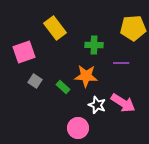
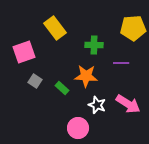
green rectangle: moved 1 px left, 1 px down
pink arrow: moved 5 px right, 1 px down
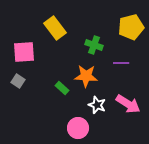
yellow pentagon: moved 2 px left, 1 px up; rotated 10 degrees counterclockwise
green cross: rotated 18 degrees clockwise
pink square: rotated 15 degrees clockwise
gray square: moved 17 px left
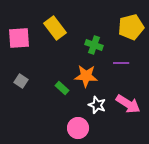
pink square: moved 5 px left, 14 px up
gray square: moved 3 px right
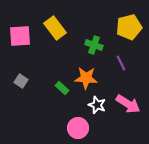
yellow pentagon: moved 2 px left
pink square: moved 1 px right, 2 px up
purple line: rotated 63 degrees clockwise
orange star: moved 2 px down
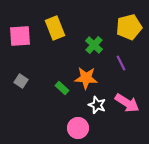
yellow rectangle: rotated 15 degrees clockwise
green cross: rotated 24 degrees clockwise
pink arrow: moved 1 px left, 1 px up
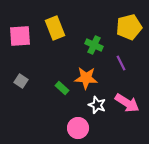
green cross: rotated 18 degrees counterclockwise
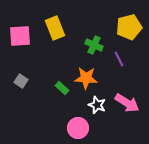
purple line: moved 2 px left, 4 px up
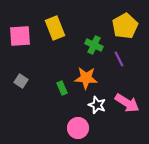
yellow pentagon: moved 4 px left, 1 px up; rotated 15 degrees counterclockwise
green rectangle: rotated 24 degrees clockwise
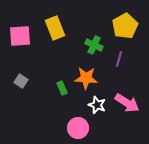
purple line: rotated 42 degrees clockwise
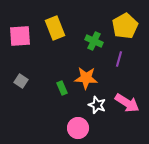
green cross: moved 4 px up
